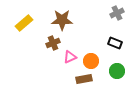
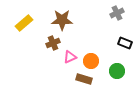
black rectangle: moved 10 px right
brown rectangle: rotated 28 degrees clockwise
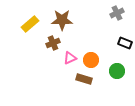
yellow rectangle: moved 6 px right, 1 px down
pink triangle: moved 1 px down
orange circle: moved 1 px up
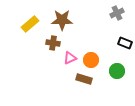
brown cross: rotated 32 degrees clockwise
